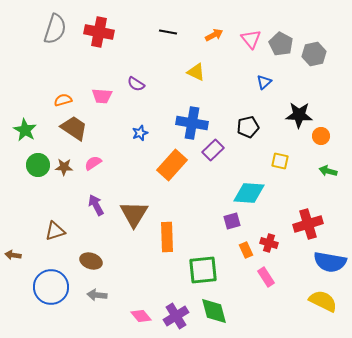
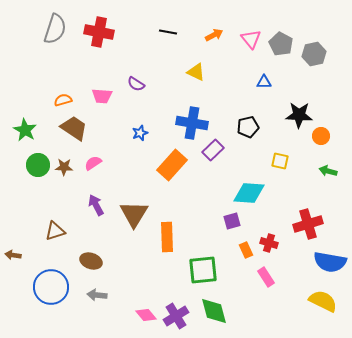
blue triangle at (264, 82): rotated 42 degrees clockwise
pink diamond at (141, 316): moved 5 px right, 1 px up
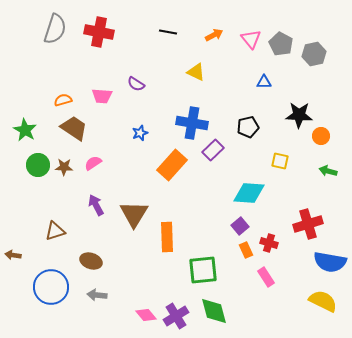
purple square at (232, 221): moved 8 px right, 5 px down; rotated 24 degrees counterclockwise
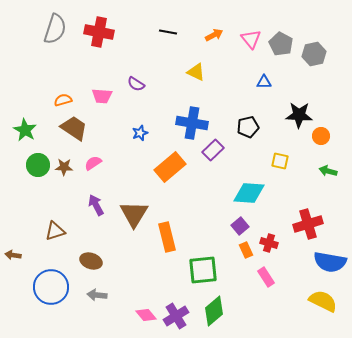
orange rectangle at (172, 165): moved 2 px left, 2 px down; rotated 8 degrees clockwise
orange rectangle at (167, 237): rotated 12 degrees counterclockwise
green diamond at (214, 311): rotated 64 degrees clockwise
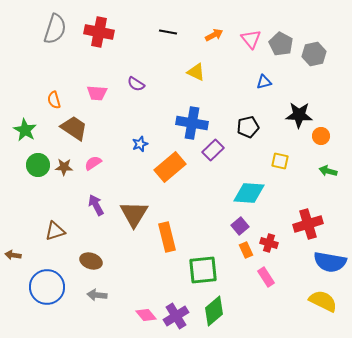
blue triangle at (264, 82): rotated 14 degrees counterclockwise
pink trapezoid at (102, 96): moved 5 px left, 3 px up
orange semicircle at (63, 100): moved 9 px left; rotated 90 degrees counterclockwise
blue star at (140, 133): moved 11 px down
blue circle at (51, 287): moved 4 px left
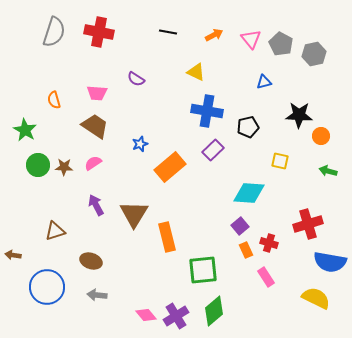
gray semicircle at (55, 29): moved 1 px left, 3 px down
purple semicircle at (136, 84): moved 5 px up
blue cross at (192, 123): moved 15 px right, 12 px up
brown trapezoid at (74, 128): moved 21 px right, 2 px up
yellow semicircle at (323, 301): moved 7 px left, 3 px up
